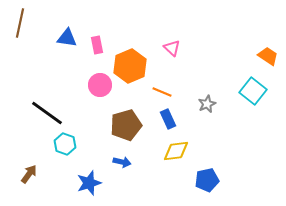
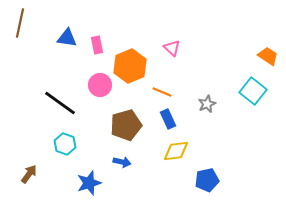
black line: moved 13 px right, 10 px up
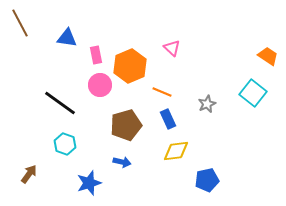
brown line: rotated 40 degrees counterclockwise
pink rectangle: moved 1 px left, 10 px down
cyan square: moved 2 px down
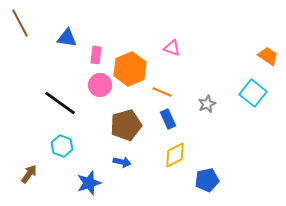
pink triangle: rotated 24 degrees counterclockwise
pink rectangle: rotated 18 degrees clockwise
orange hexagon: moved 3 px down
cyan hexagon: moved 3 px left, 2 px down
yellow diamond: moved 1 px left, 4 px down; rotated 20 degrees counterclockwise
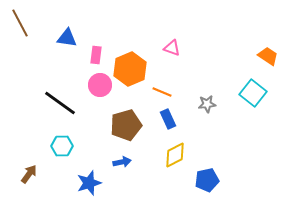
gray star: rotated 18 degrees clockwise
cyan hexagon: rotated 20 degrees counterclockwise
blue arrow: rotated 24 degrees counterclockwise
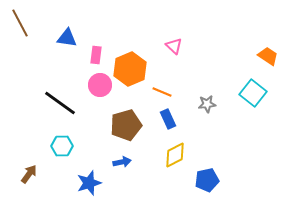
pink triangle: moved 2 px right, 2 px up; rotated 24 degrees clockwise
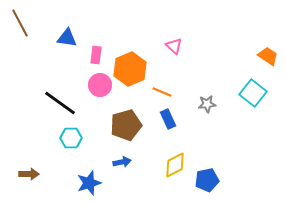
cyan hexagon: moved 9 px right, 8 px up
yellow diamond: moved 10 px down
brown arrow: rotated 54 degrees clockwise
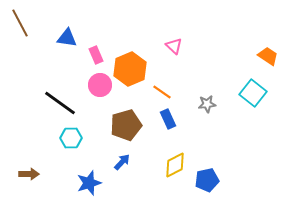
pink rectangle: rotated 30 degrees counterclockwise
orange line: rotated 12 degrees clockwise
blue arrow: rotated 36 degrees counterclockwise
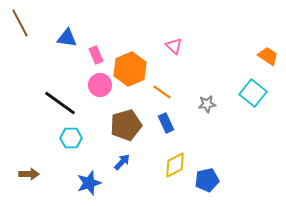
blue rectangle: moved 2 px left, 4 px down
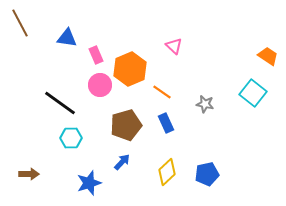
gray star: moved 2 px left; rotated 18 degrees clockwise
yellow diamond: moved 8 px left, 7 px down; rotated 16 degrees counterclockwise
blue pentagon: moved 6 px up
